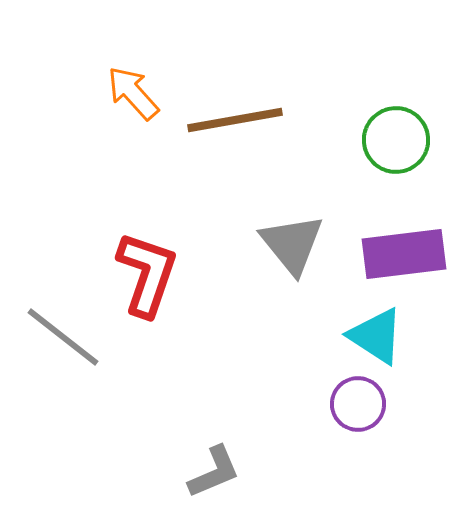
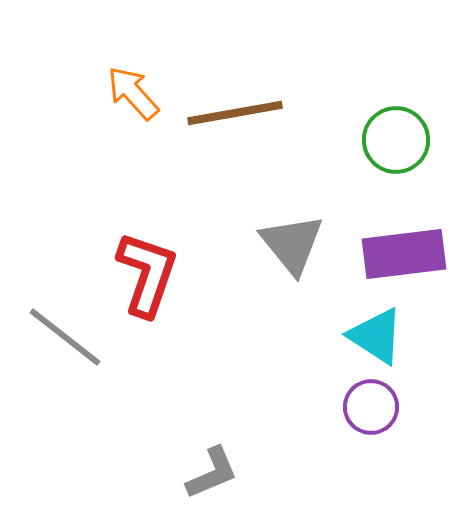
brown line: moved 7 px up
gray line: moved 2 px right
purple circle: moved 13 px right, 3 px down
gray L-shape: moved 2 px left, 1 px down
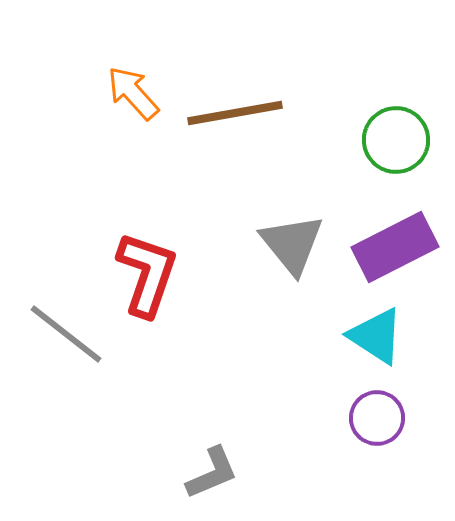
purple rectangle: moved 9 px left, 7 px up; rotated 20 degrees counterclockwise
gray line: moved 1 px right, 3 px up
purple circle: moved 6 px right, 11 px down
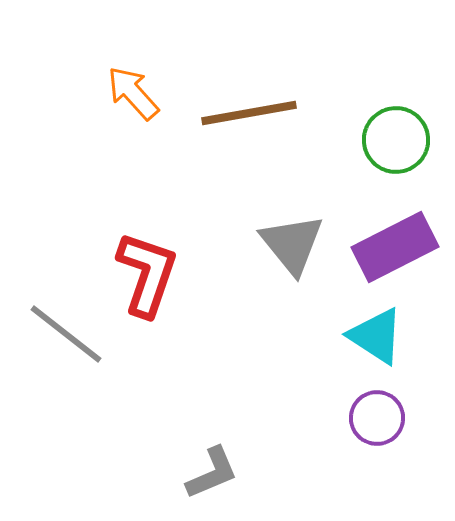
brown line: moved 14 px right
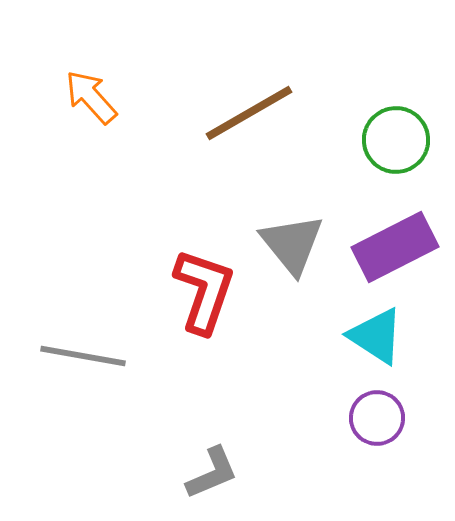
orange arrow: moved 42 px left, 4 px down
brown line: rotated 20 degrees counterclockwise
red L-shape: moved 57 px right, 17 px down
gray line: moved 17 px right, 22 px down; rotated 28 degrees counterclockwise
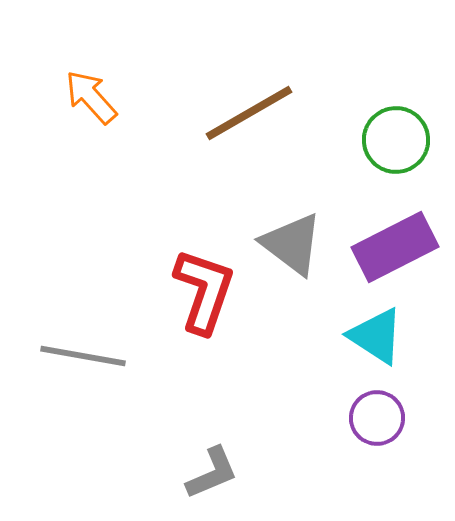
gray triangle: rotated 14 degrees counterclockwise
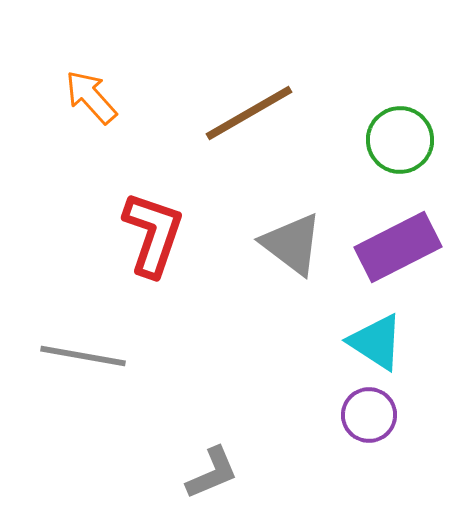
green circle: moved 4 px right
purple rectangle: moved 3 px right
red L-shape: moved 51 px left, 57 px up
cyan triangle: moved 6 px down
purple circle: moved 8 px left, 3 px up
